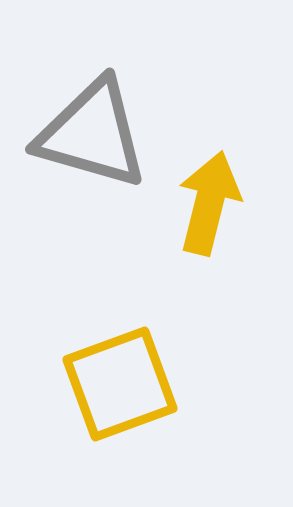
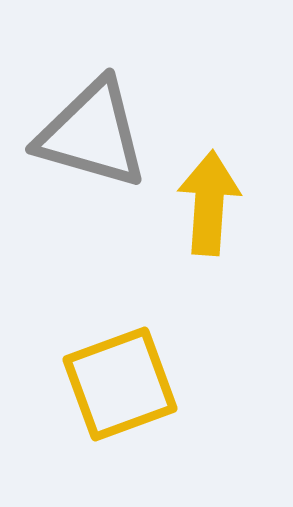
yellow arrow: rotated 10 degrees counterclockwise
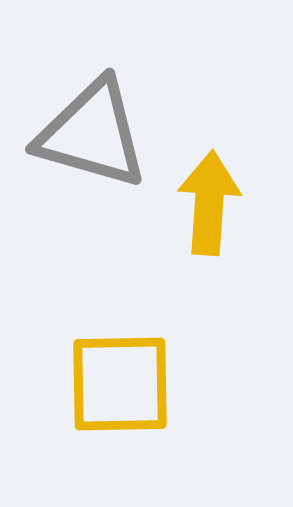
yellow square: rotated 19 degrees clockwise
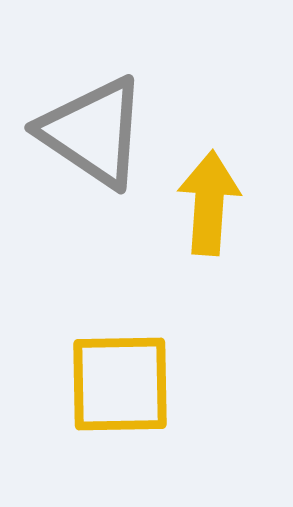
gray triangle: moved 1 px right, 2 px up; rotated 18 degrees clockwise
